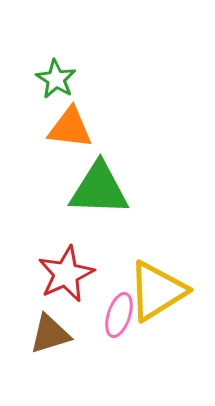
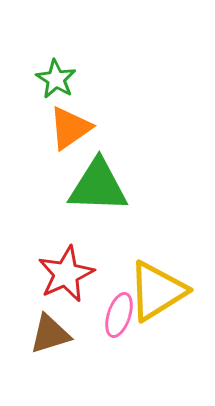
orange triangle: rotated 42 degrees counterclockwise
green triangle: moved 1 px left, 3 px up
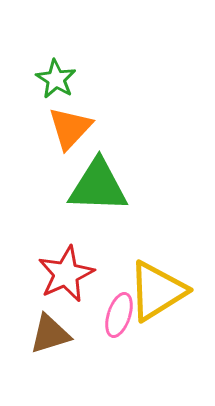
orange triangle: rotated 12 degrees counterclockwise
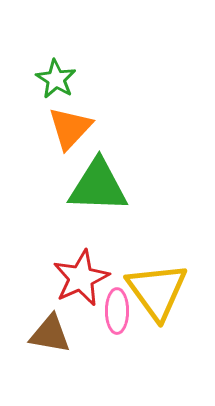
red star: moved 15 px right, 4 px down
yellow triangle: rotated 34 degrees counterclockwise
pink ellipse: moved 2 px left, 4 px up; rotated 18 degrees counterclockwise
brown triangle: rotated 27 degrees clockwise
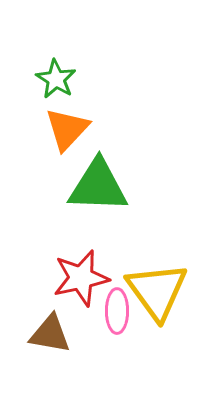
orange triangle: moved 3 px left, 1 px down
red star: rotated 12 degrees clockwise
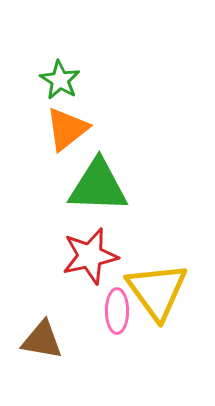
green star: moved 4 px right, 1 px down
orange triangle: rotated 9 degrees clockwise
red star: moved 9 px right, 22 px up
brown triangle: moved 8 px left, 6 px down
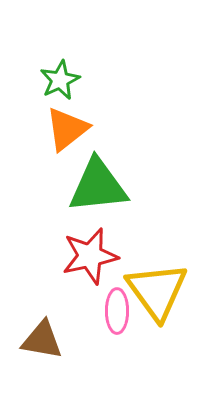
green star: rotated 15 degrees clockwise
green triangle: rotated 8 degrees counterclockwise
